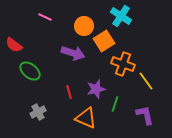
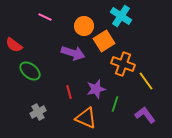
purple L-shape: rotated 25 degrees counterclockwise
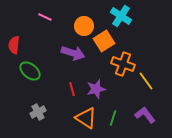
red semicircle: rotated 60 degrees clockwise
red line: moved 3 px right, 3 px up
green line: moved 2 px left, 14 px down
orange triangle: rotated 10 degrees clockwise
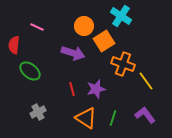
pink line: moved 8 px left, 10 px down
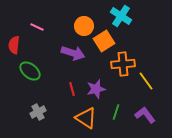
orange cross: rotated 25 degrees counterclockwise
green line: moved 3 px right, 6 px up
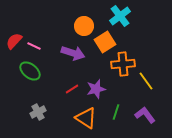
cyan cross: moved 1 px left; rotated 20 degrees clockwise
pink line: moved 3 px left, 19 px down
orange square: moved 1 px right, 1 px down
red semicircle: moved 4 px up; rotated 36 degrees clockwise
red line: rotated 72 degrees clockwise
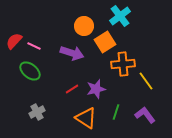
purple arrow: moved 1 px left
gray cross: moved 1 px left
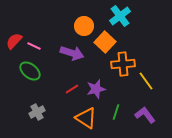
orange square: rotated 15 degrees counterclockwise
